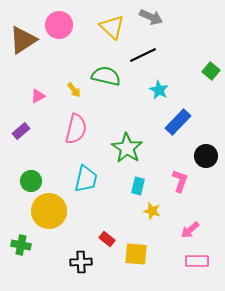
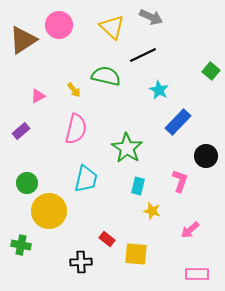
green circle: moved 4 px left, 2 px down
pink rectangle: moved 13 px down
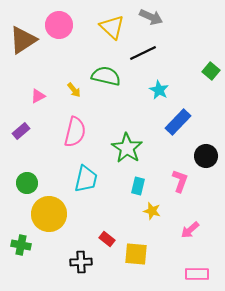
black line: moved 2 px up
pink semicircle: moved 1 px left, 3 px down
yellow circle: moved 3 px down
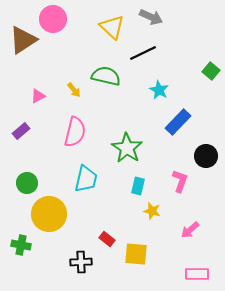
pink circle: moved 6 px left, 6 px up
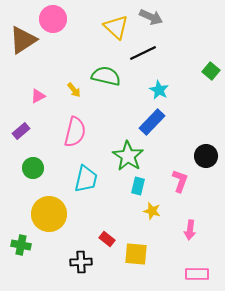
yellow triangle: moved 4 px right
blue rectangle: moved 26 px left
green star: moved 1 px right, 8 px down
green circle: moved 6 px right, 15 px up
pink arrow: rotated 42 degrees counterclockwise
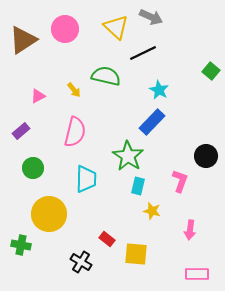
pink circle: moved 12 px right, 10 px down
cyan trapezoid: rotated 12 degrees counterclockwise
black cross: rotated 35 degrees clockwise
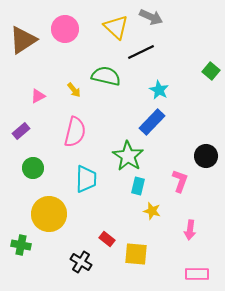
black line: moved 2 px left, 1 px up
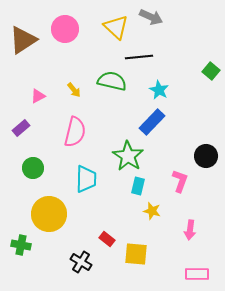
black line: moved 2 px left, 5 px down; rotated 20 degrees clockwise
green semicircle: moved 6 px right, 5 px down
purple rectangle: moved 3 px up
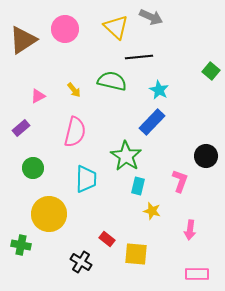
green star: moved 2 px left
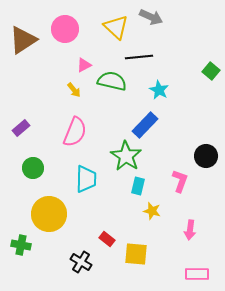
pink triangle: moved 46 px right, 31 px up
blue rectangle: moved 7 px left, 3 px down
pink semicircle: rotated 8 degrees clockwise
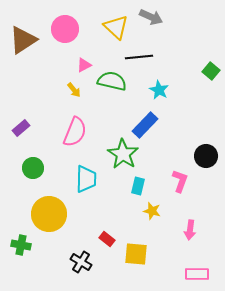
green star: moved 3 px left, 2 px up
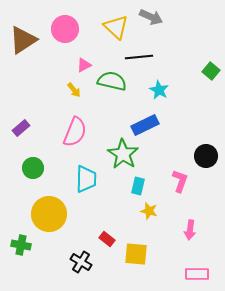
blue rectangle: rotated 20 degrees clockwise
yellow star: moved 3 px left
